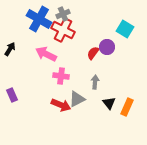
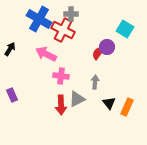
gray cross: moved 8 px right; rotated 24 degrees clockwise
red semicircle: moved 5 px right
red arrow: rotated 66 degrees clockwise
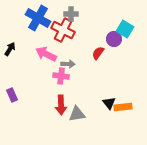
blue cross: moved 1 px left, 1 px up
purple circle: moved 7 px right, 8 px up
gray arrow: moved 27 px left, 18 px up; rotated 88 degrees clockwise
gray triangle: moved 15 px down; rotated 18 degrees clockwise
orange rectangle: moved 4 px left; rotated 60 degrees clockwise
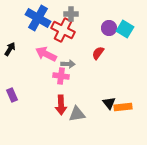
purple circle: moved 5 px left, 11 px up
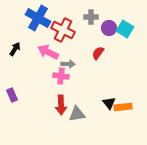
gray cross: moved 20 px right, 3 px down
black arrow: moved 5 px right
pink arrow: moved 2 px right, 2 px up
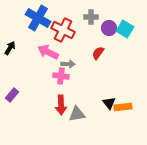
black arrow: moved 5 px left, 1 px up
purple rectangle: rotated 64 degrees clockwise
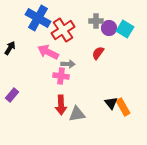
gray cross: moved 5 px right, 4 px down
red cross: rotated 30 degrees clockwise
black triangle: moved 2 px right
orange rectangle: rotated 66 degrees clockwise
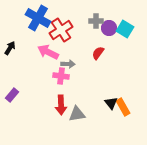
red cross: moved 2 px left
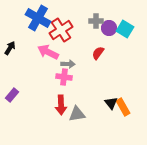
pink cross: moved 3 px right, 1 px down
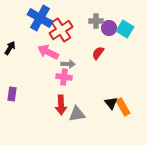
blue cross: moved 2 px right
purple rectangle: moved 1 px up; rotated 32 degrees counterclockwise
